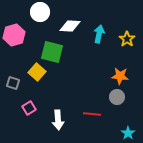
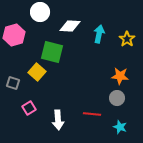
gray circle: moved 1 px down
cyan star: moved 8 px left, 6 px up; rotated 16 degrees counterclockwise
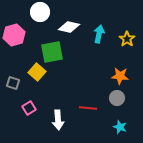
white diamond: moved 1 px left, 1 px down; rotated 10 degrees clockwise
green square: rotated 25 degrees counterclockwise
red line: moved 4 px left, 6 px up
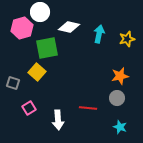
pink hexagon: moved 8 px right, 7 px up
yellow star: rotated 21 degrees clockwise
green square: moved 5 px left, 4 px up
orange star: rotated 18 degrees counterclockwise
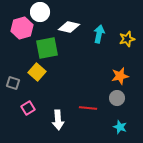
pink square: moved 1 px left
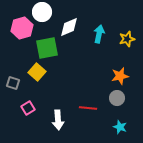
white circle: moved 2 px right
white diamond: rotated 35 degrees counterclockwise
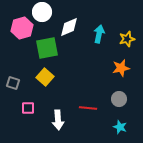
yellow square: moved 8 px right, 5 px down
orange star: moved 1 px right, 8 px up
gray circle: moved 2 px right, 1 px down
pink square: rotated 32 degrees clockwise
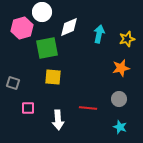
yellow square: moved 8 px right; rotated 36 degrees counterclockwise
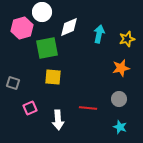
pink square: moved 2 px right; rotated 24 degrees counterclockwise
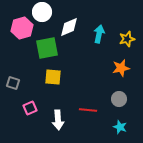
red line: moved 2 px down
